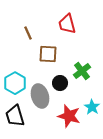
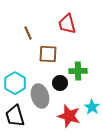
green cross: moved 4 px left; rotated 36 degrees clockwise
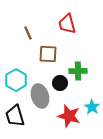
cyan hexagon: moved 1 px right, 3 px up
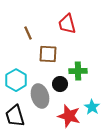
black circle: moved 1 px down
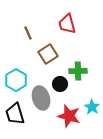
brown square: rotated 36 degrees counterclockwise
gray ellipse: moved 1 px right, 2 px down
black trapezoid: moved 2 px up
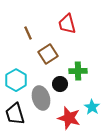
red star: moved 2 px down
